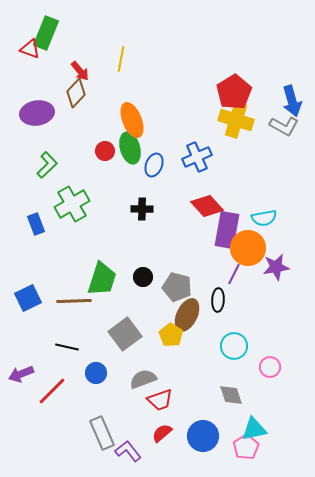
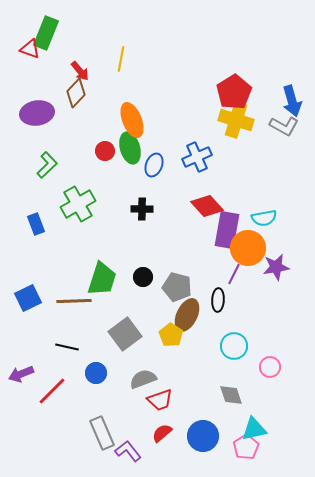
green cross at (72, 204): moved 6 px right
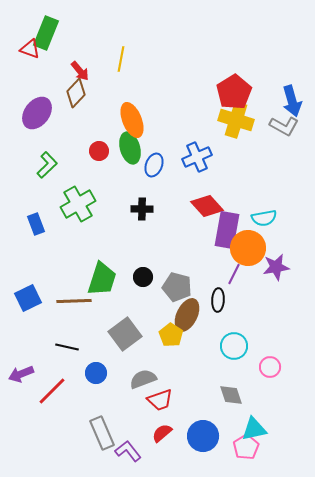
purple ellipse at (37, 113): rotated 44 degrees counterclockwise
red circle at (105, 151): moved 6 px left
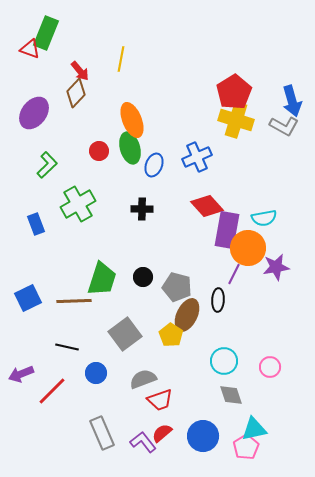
purple ellipse at (37, 113): moved 3 px left
cyan circle at (234, 346): moved 10 px left, 15 px down
purple L-shape at (128, 451): moved 15 px right, 9 px up
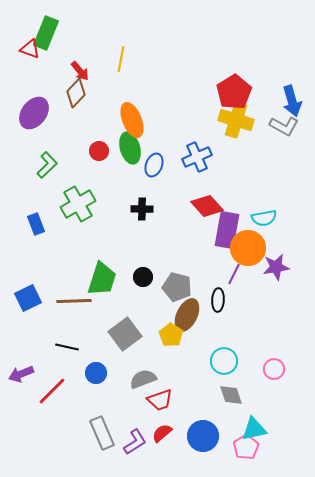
pink circle at (270, 367): moved 4 px right, 2 px down
purple L-shape at (143, 442): moved 8 px left; rotated 96 degrees clockwise
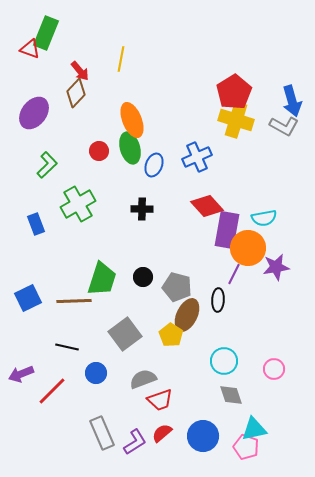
pink pentagon at (246, 447): rotated 20 degrees counterclockwise
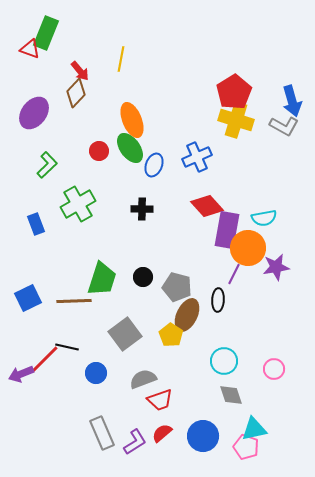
green ellipse at (130, 148): rotated 20 degrees counterclockwise
red line at (52, 391): moved 7 px left, 32 px up
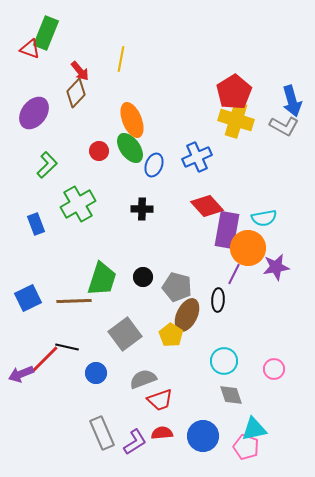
red semicircle at (162, 433): rotated 35 degrees clockwise
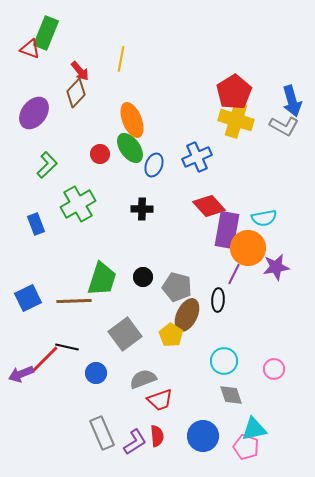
red circle at (99, 151): moved 1 px right, 3 px down
red diamond at (207, 206): moved 2 px right
red semicircle at (162, 433): moved 5 px left, 3 px down; rotated 90 degrees clockwise
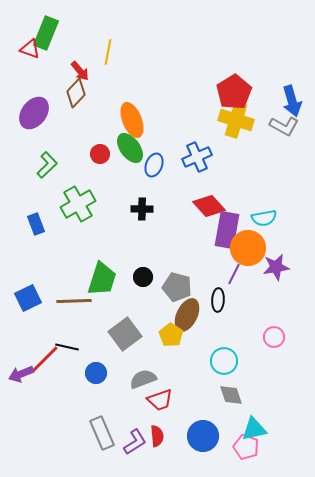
yellow line at (121, 59): moved 13 px left, 7 px up
pink circle at (274, 369): moved 32 px up
